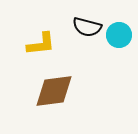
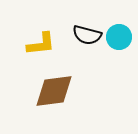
black semicircle: moved 8 px down
cyan circle: moved 2 px down
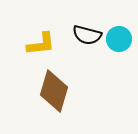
cyan circle: moved 2 px down
brown diamond: rotated 66 degrees counterclockwise
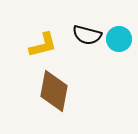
yellow L-shape: moved 2 px right, 1 px down; rotated 8 degrees counterclockwise
brown diamond: rotated 6 degrees counterclockwise
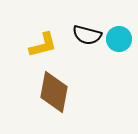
brown diamond: moved 1 px down
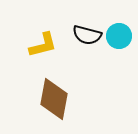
cyan circle: moved 3 px up
brown diamond: moved 7 px down
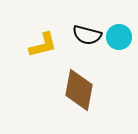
cyan circle: moved 1 px down
brown diamond: moved 25 px right, 9 px up
